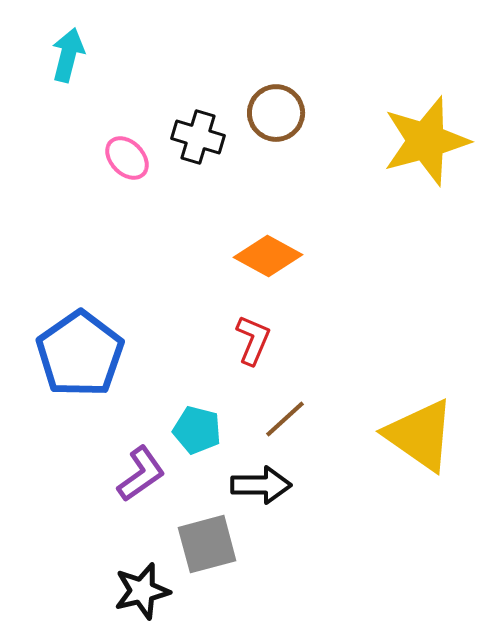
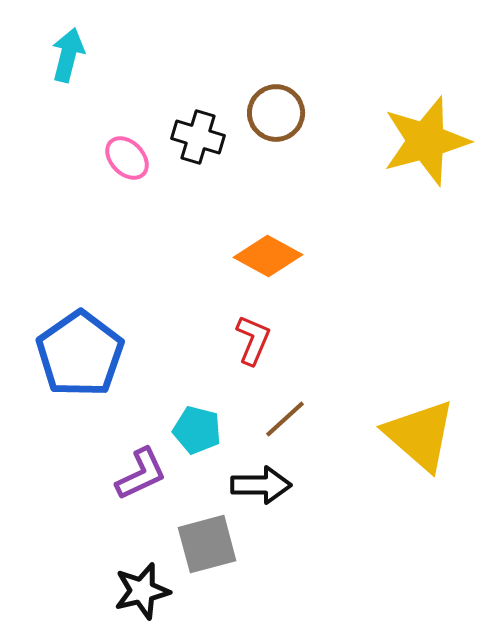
yellow triangle: rotated 6 degrees clockwise
purple L-shape: rotated 10 degrees clockwise
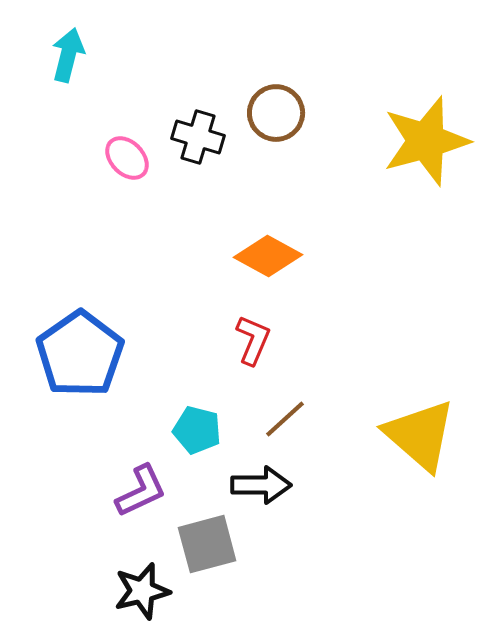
purple L-shape: moved 17 px down
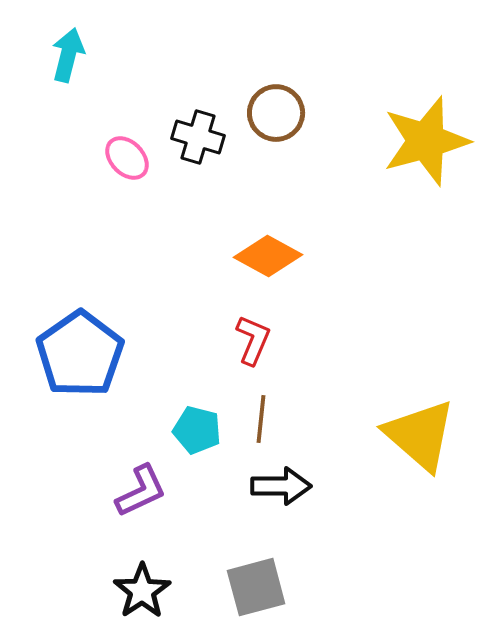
brown line: moved 24 px left; rotated 42 degrees counterclockwise
black arrow: moved 20 px right, 1 px down
gray square: moved 49 px right, 43 px down
black star: rotated 20 degrees counterclockwise
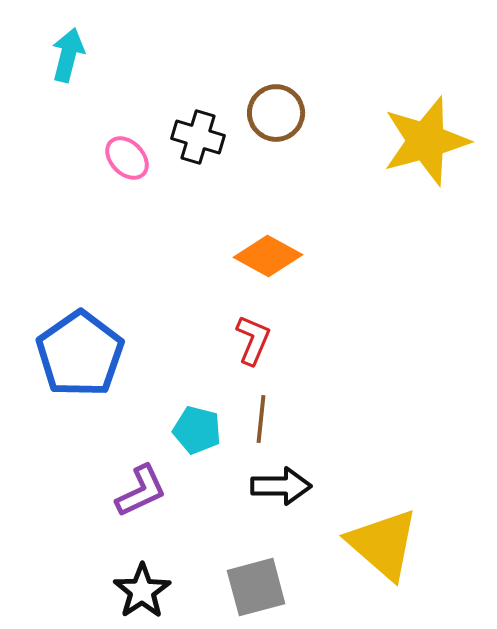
yellow triangle: moved 37 px left, 109 px down
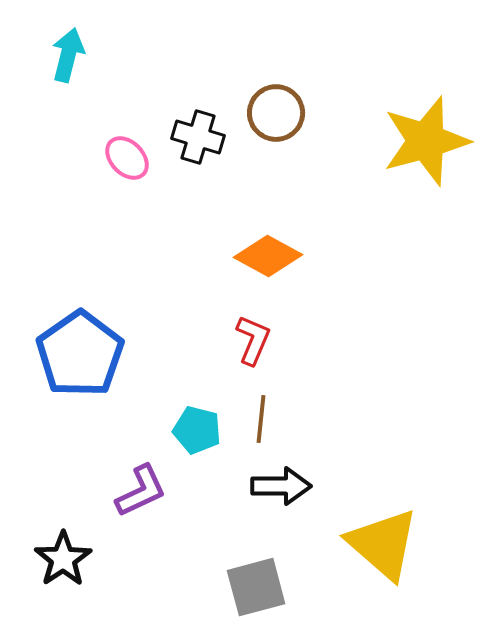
black star: moved 79 px left, 32 px up
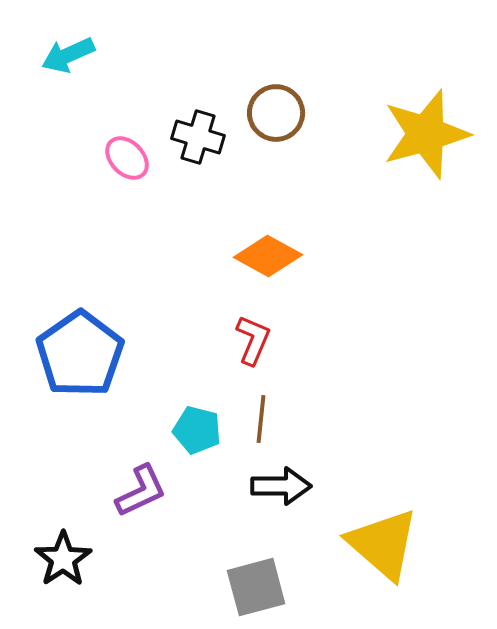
cyan arrow: rotated 128 degrees counterclockwise
yellow star: moved 7 px up
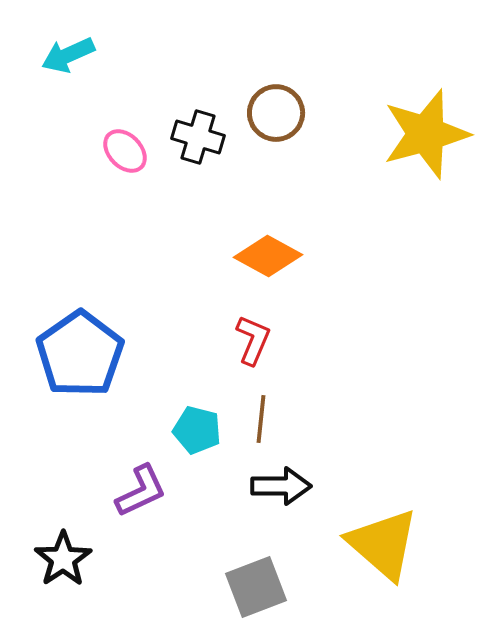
pink ellipse: moved 2 px left, 7 px up
gray square: rotated 6 degrees counterclockwise
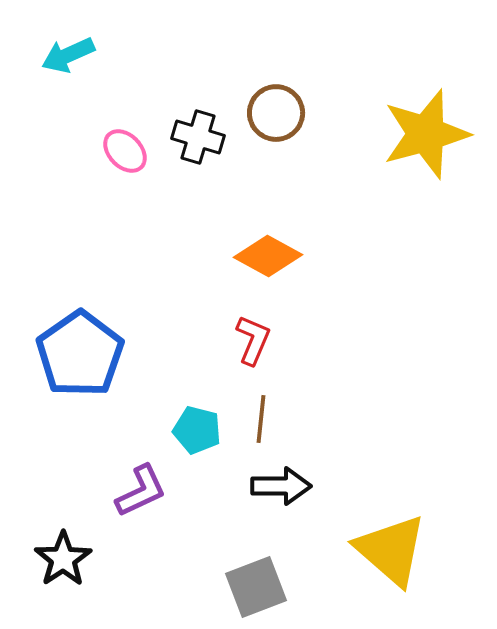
yellow triangle: moved 8 px right, 6 px down
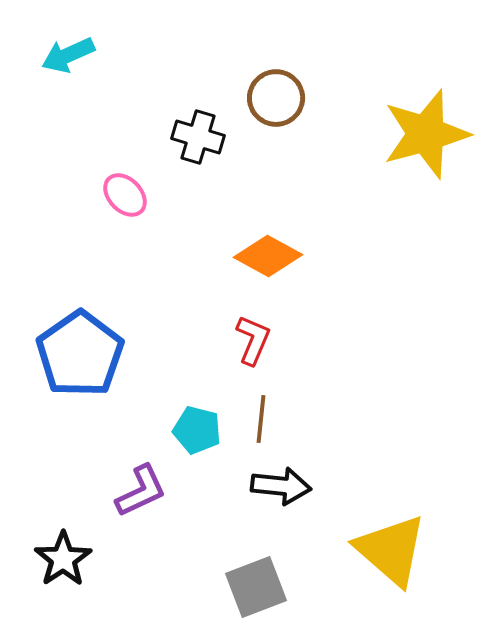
brown circle: moved 15 px up
pink ellipse: moved 44 px down
black arrow: rotated 6 degrees clockwise
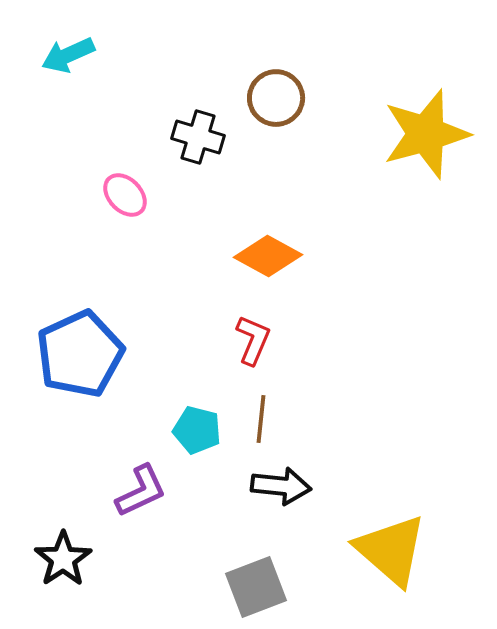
blue pentagon: rotated 10 degrees clockwise
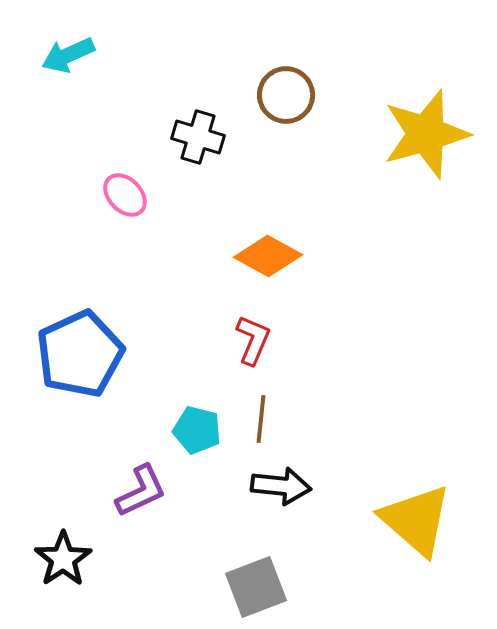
brown circle: moved 10 px right, 3 px up
yellow triangle: moved 25 px right, 30 px up
